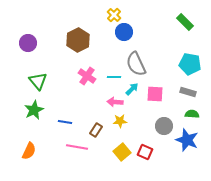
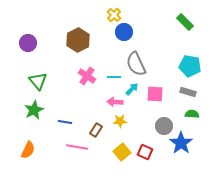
cyan pentagon: moved 2 px down
blue star: moved 6 px left, 3 px down; rotated 15 degrees clockwise
orange semicircle: moved 1 px left, 1 px up
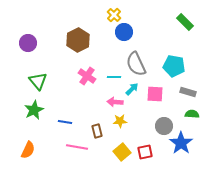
cyan pentagon: moved 16 px left
brown rectangle: moved 1 px right, 1 px down; rotated 48 degrees counterclockwise
red square: rotated 35 degrees counterclockwise
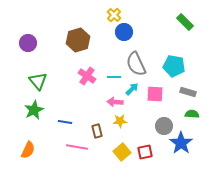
brown hexagon: rotated 10 degrees clockwise
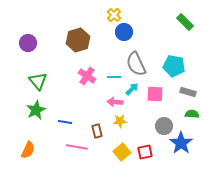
green star: moved 2 px right
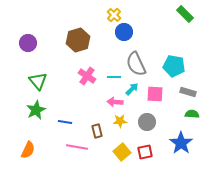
green rectangle: moved 8 px up
gray circle: moved 17 px left, 4 px up
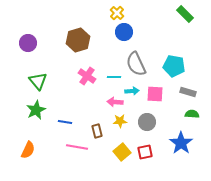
yellow cross: moved 3 px right, 2 px up
cyan arrow: moved 2 px down; rotated 40 degrees clockwise
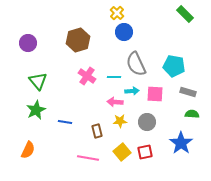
pink line: moved 11 px right, 11 px down
